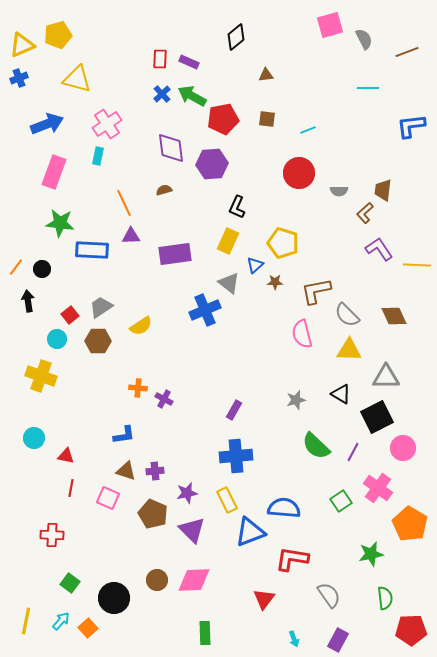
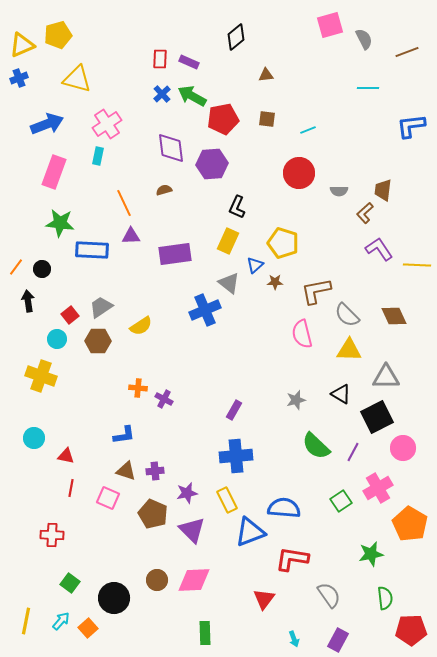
pink cross at (378, 488): rotated 24 degrees clockwise
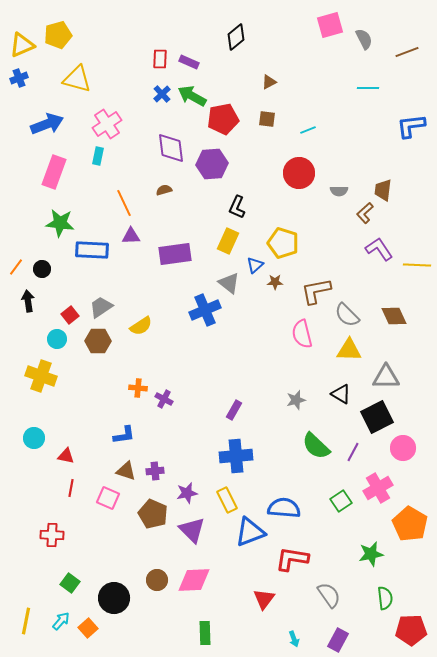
brown triangle at (266, 75): moved 3 px right, 7 px down; rotated 21 degrees counterclockwise
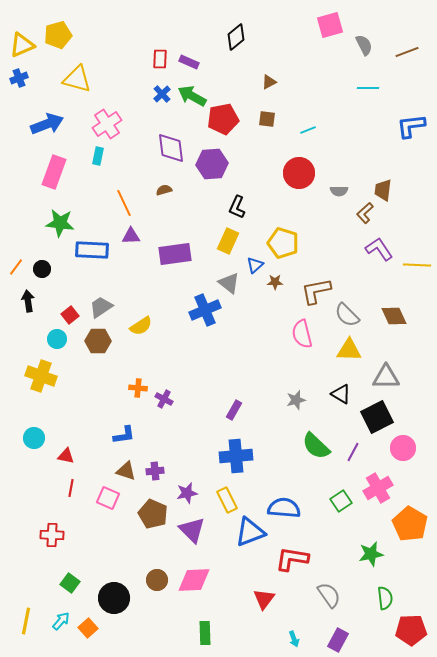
gray semicircle at (364, 39): moved 6 px down
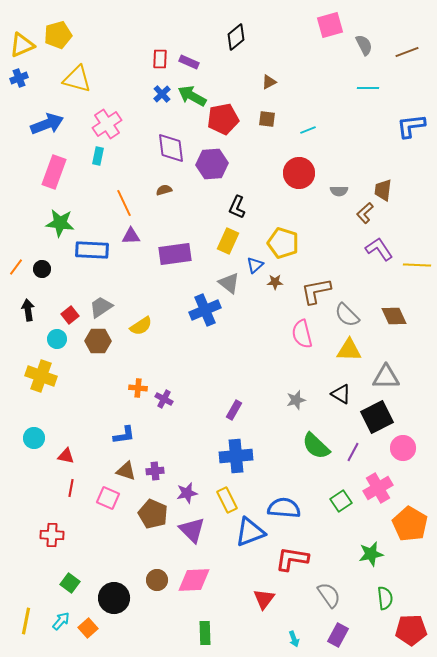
black arrow at (28, 301): moved 9 px down
purple rectangle at (338, 640): moved 5 px up
